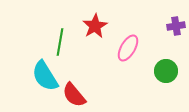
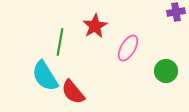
purple cross: moved 14 px up
red semicircle: moved 1 px left, 3 px up
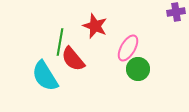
red star: rotated 20 degrees counterclockwise
green circle: moved 28 px left, 2 px up
red semicircle: moved 33 px up
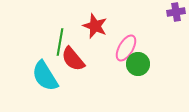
pink ellipse: moved 2 px left
green circle: moved 5 px up
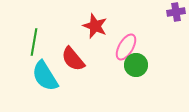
green line: moved 26 px left
pink ellipse: moved 1 px up
green circle: moved 2 px left, 1 px down
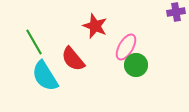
green line: rotated 40 degrees counterclockwise
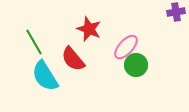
red star: moved 6 px left, 3 px down
pink ellipse: rotated 12 degrees clockwise
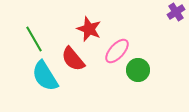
purple cross: rotated 24 degrees counterclockwise
green line: moved 3 px up
pink ellipse: moved 9 px left, 4 px down
green circle: moved 2 px right, 5 px down
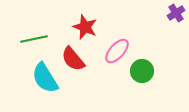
purple cross: moved 1 px down
red star: moved 4 px left, 2 px up
green line: rotated 72 degrees counterclockwise
green circle: moved 4 px right, 1 px down
cyan semicircle: moved 2 px down
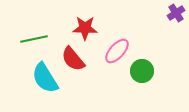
red star: moved 1 px down; rotated 20 degrees counterclockwise
